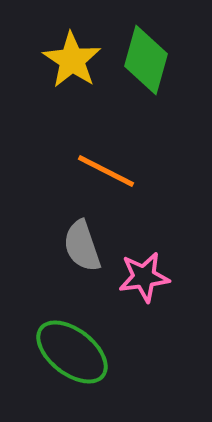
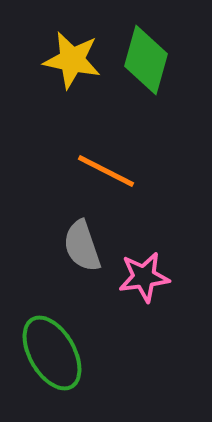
yellow star: rotated 22 degrees counterclockwise
green ellipse: moved 20 px left, 1 px down; rotated 22 degrees clockwise
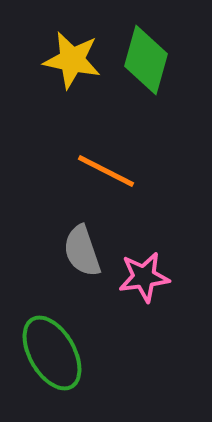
gray semicircle: moved 5 px down
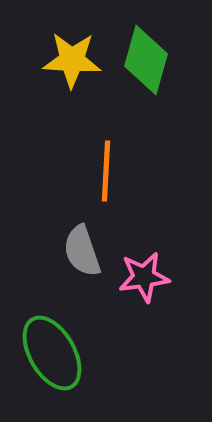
yellow star: rotated 8 degrees counterclockwise
orange line: rotated 66 degrees clockwise
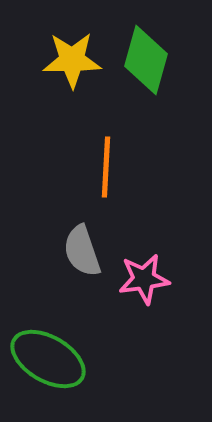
yellow star: rotated 4 degrees counterclockwise
orange line: moved 4 px up
pink star: moved 2 px down
green ellipse: moved 4 px left, 6 px down; rotated 30 degrees counterclockwise
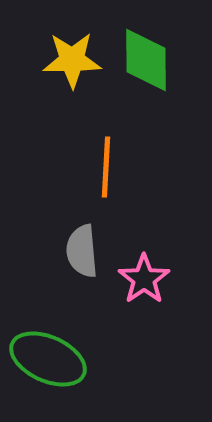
green diamond: rotated 16 degrees counterclockwise
gray semicircle: rotated 14 degrees clockwise
pink star: rotated 27 degrees counterclockwise
green ellipse: rotated 6 degrees counterclockwise
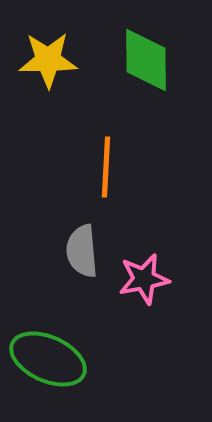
yellow star: moved 24 px left
pink star: rotated 24 degrees clockwise
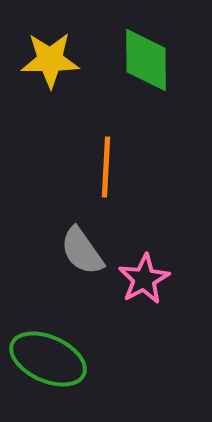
yellow star: moved 2 px right
gray semicircle: rotated 30 degrees counterclockwise
pink star: rotated 18 degrees counterclockwise
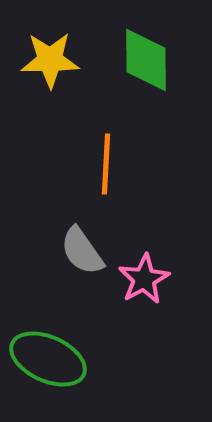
orange line: moved 3 px up
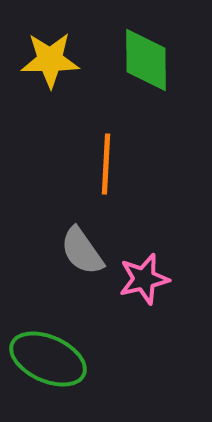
pink star: rotated 15 degrees clockwise
